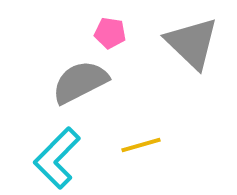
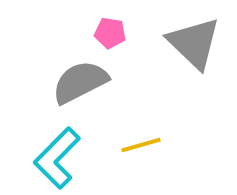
gray triangle: moved 2 px right
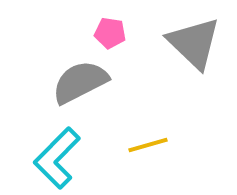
yellow line: moved 7 px right
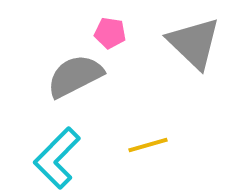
gray semicircle: moved 5 px left, 6 px up
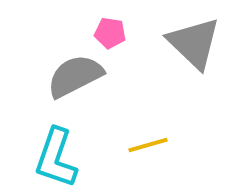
cyan L-shape: moved 1 px left; rotated 26 degrees counterclockwise
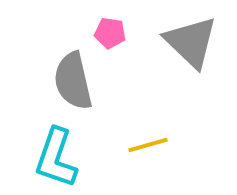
gray triangle: moved 3 px left, 1 px up
gray semicircle: moved 2 px left, 5 px down; rotated 76 degrees counterclockwise
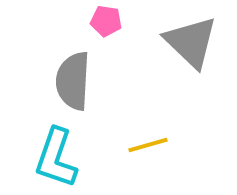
pink pentagon: moved 4 px left, 12 px up
gray semicircle: rotated 16 degrees clockwise
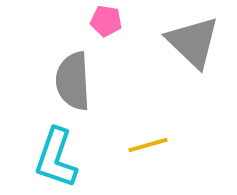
gray triangle: moved 2 px right
gray semicircle: rotated 6 degrees counterclockwise
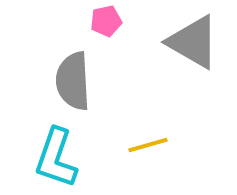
pink pentagon: rotated 20 degrees counterclockwise
gray triangle: rotated 14 degrees counterclockwise
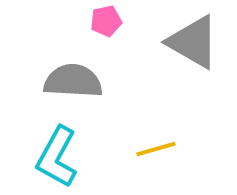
gray semicircle: rotated 96 degrees clockwise
yellow line: moved 8 px right, 4 px down
cyan L-shape: moved 1 px right, 1 px up; rotated 10 degrees clockwise
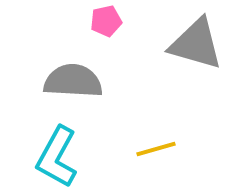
gray triangle: moved 3 px right, 2 px down; rotated 14 degrees counterclockwise
